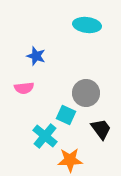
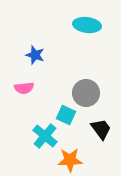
blue star: moved 1 px left, 1 px up
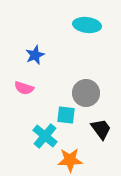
blue star: rotated 30 degrees clockwise
pink semicircle: rotated 24 degrees clockwise
cyan square: rotated 18 degrees counterclockwise
